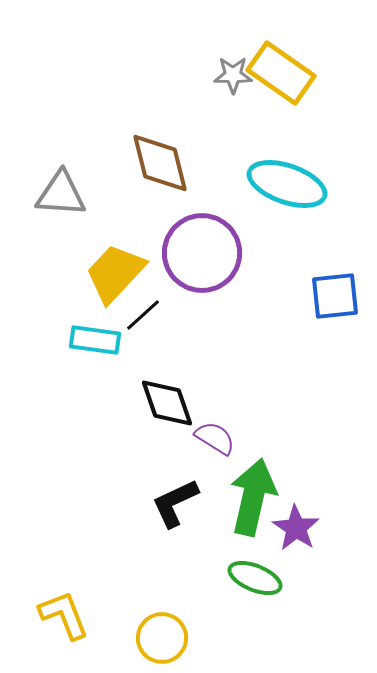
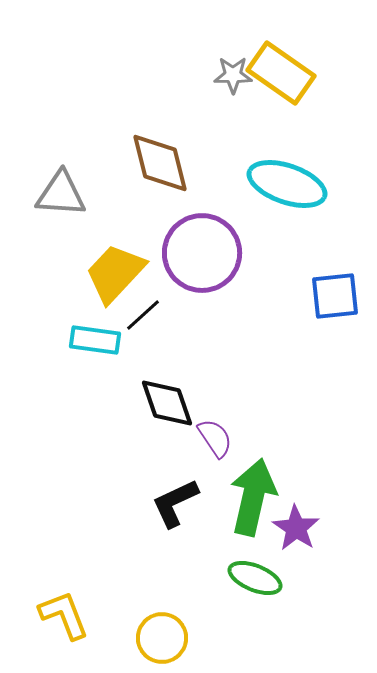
purple semicircle: rotated 24 degrees clockwise
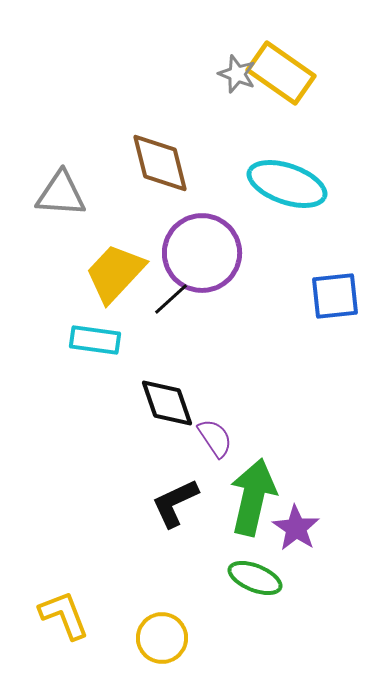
gray star: moved 4 px right, 1 px up; rotated 21 degrees clockwise
black line: moved 28 px right, 16 px up
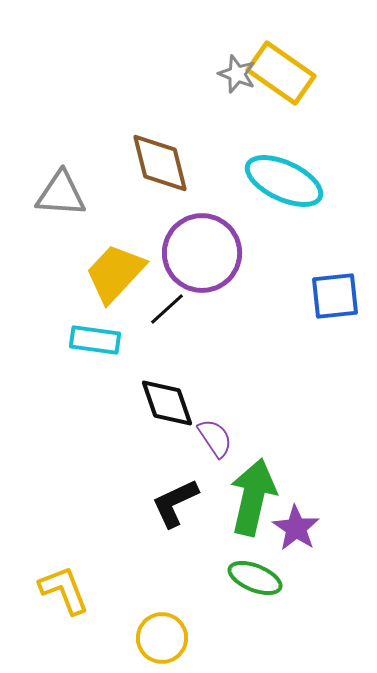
cyan ellipse: moved 3 px left, 3 px up; rotated 6 degrees clockwise
black line: moved 4 px left, 10 px down
yellow L-shape: moved 25 px up
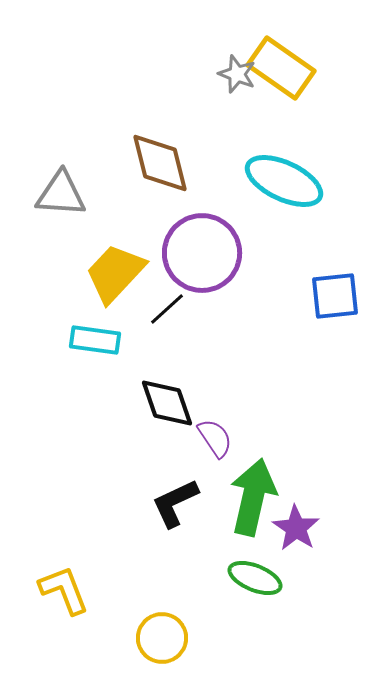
yellow rectangle: moved 5 px up
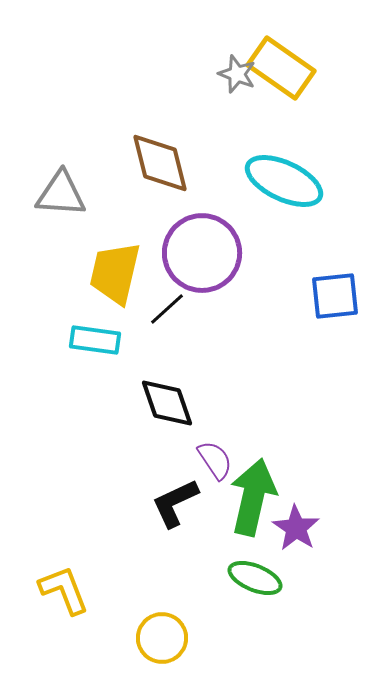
yellow trapezoid: rotated 30 degrees counterclockwise
purple semicircle: moved 22 px down
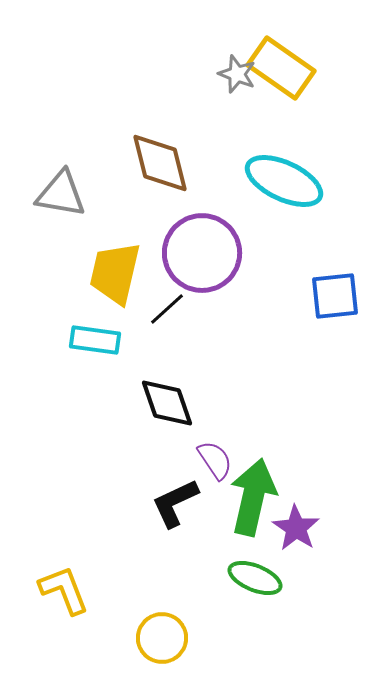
gray triangle: rotated 6 degrees clockwise
